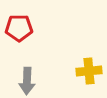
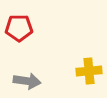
gray arrow: rotated 84 degrees counterclockwise
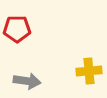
red pentagon: moved 2 px left, 1 px down
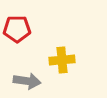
yellow cross: moved 27 px left, 11 px up
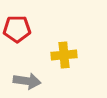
yellow cross: moved 2 px right, 5 px up
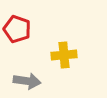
red pentagon: rotated 20 degrees clockwise
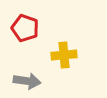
red pentagon: moved 8 px right, 1 px up
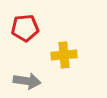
red pentagon: rotated 24 degrees counterclockwise
